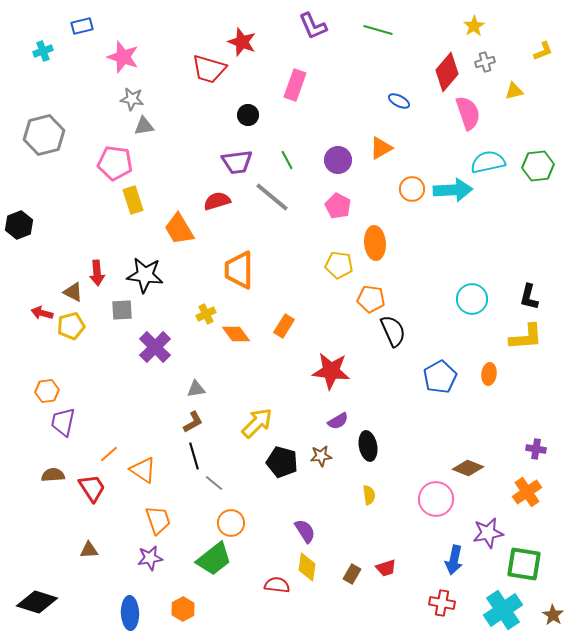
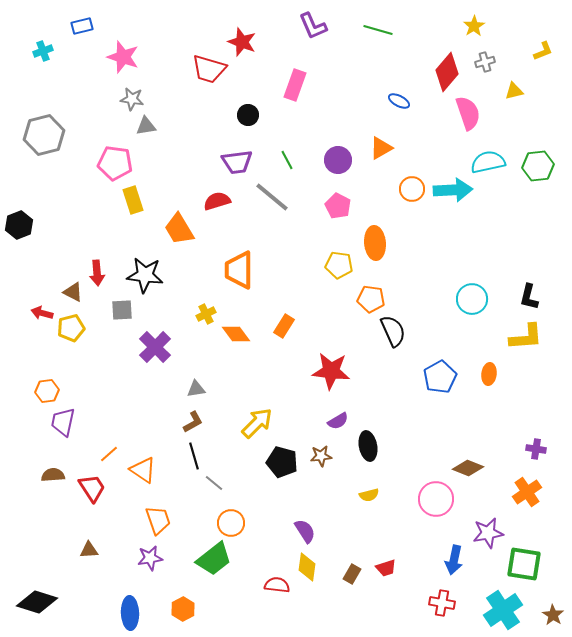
gray triangle at (144, 126): moved 2 px right
yellow pentagon at (71, 326): moved 2 px down
yellow semicircle at (369, 495): rotated 84 degrees clockwise
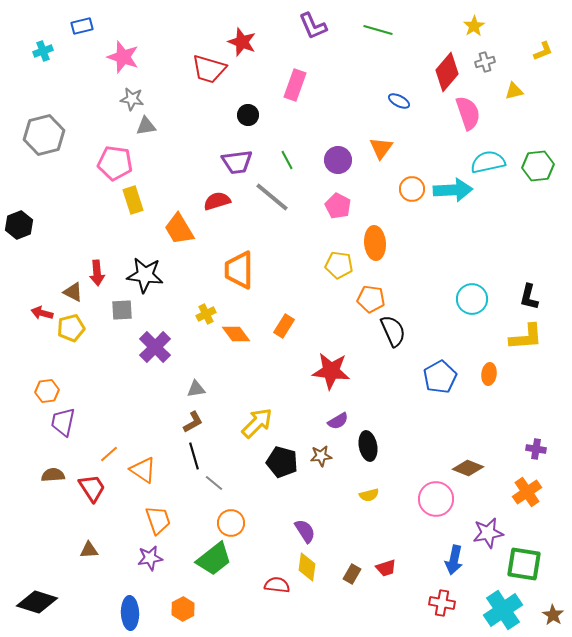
orange triangle at (381, 148): rotated 25 degrees counterclockwise
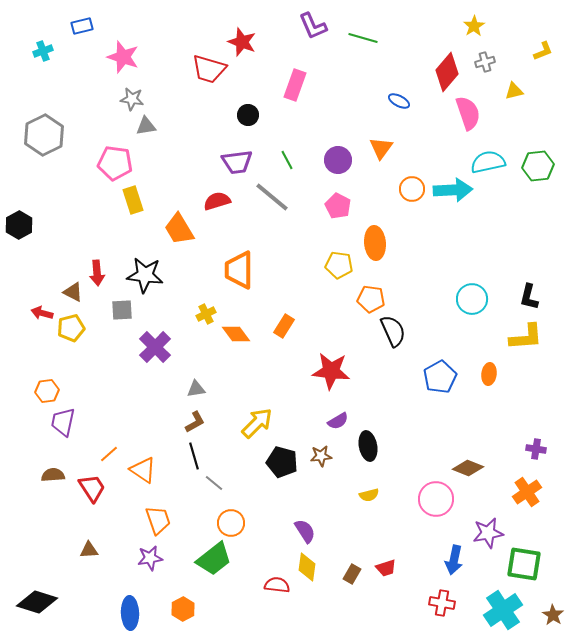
green line at (378, 30): moved 15 px left, 8 px down
gray hexagon at (44, 135): rotated 12 degrees counterclockwise
black hexagon at (19, 225): rotated 8 degrees counterclockwise
brown L-shape at (193, 422): moved 2 px right
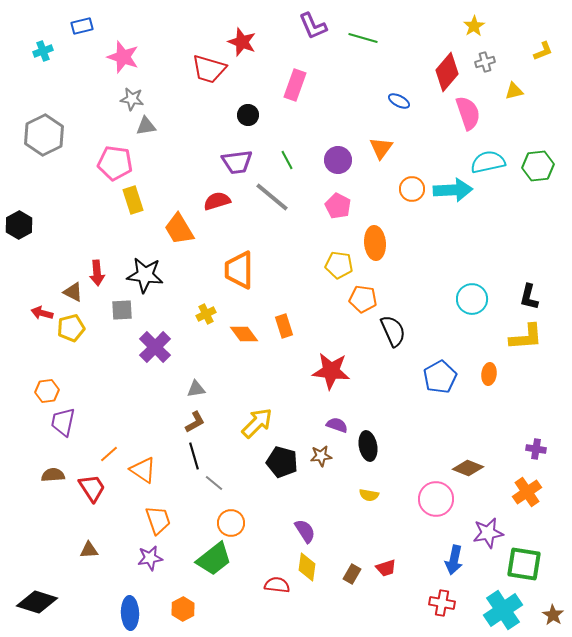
orange pentagon at (371, 299): moved 8 px left
orange rectangle at (284, 326): rotated 50 degrees counterclockwise
orange diamond at (236, 334): moved 8 px right
purple semicircle at (338, 421): moved 1 px left, 4 px down; rotated 130 degrees counterclockwise
yellow semicircle at (369, 495): rotated 24 degrees clockwise
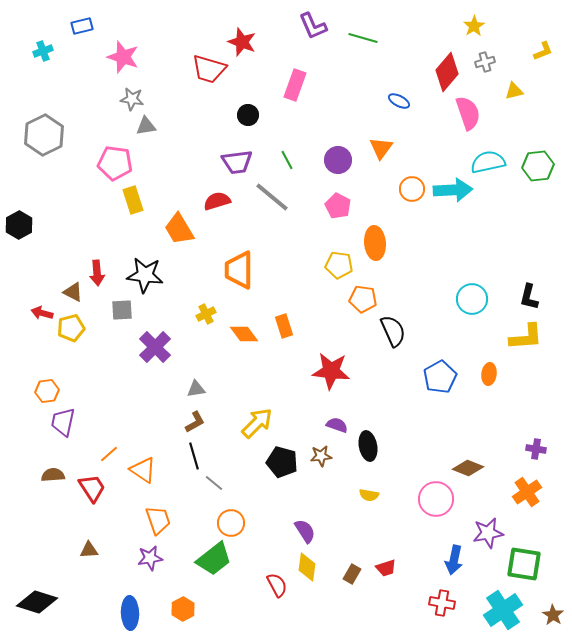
red semicircle at (277, 585): rotated 55 degrees clockwise
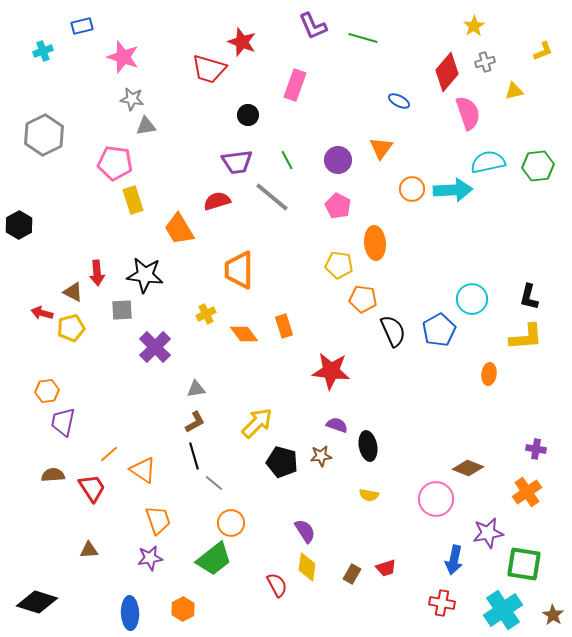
blue pentagon at (440, 377): moved 1 px left, 47 px up
